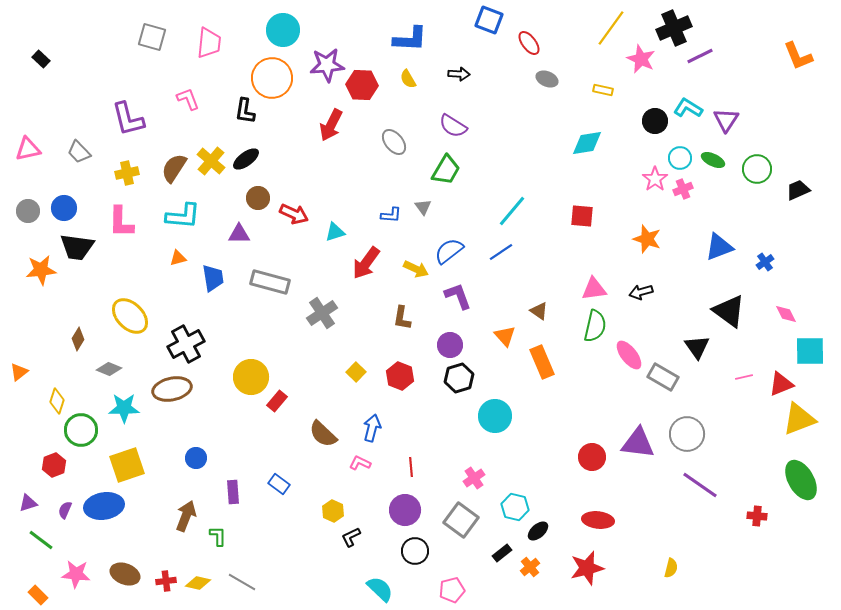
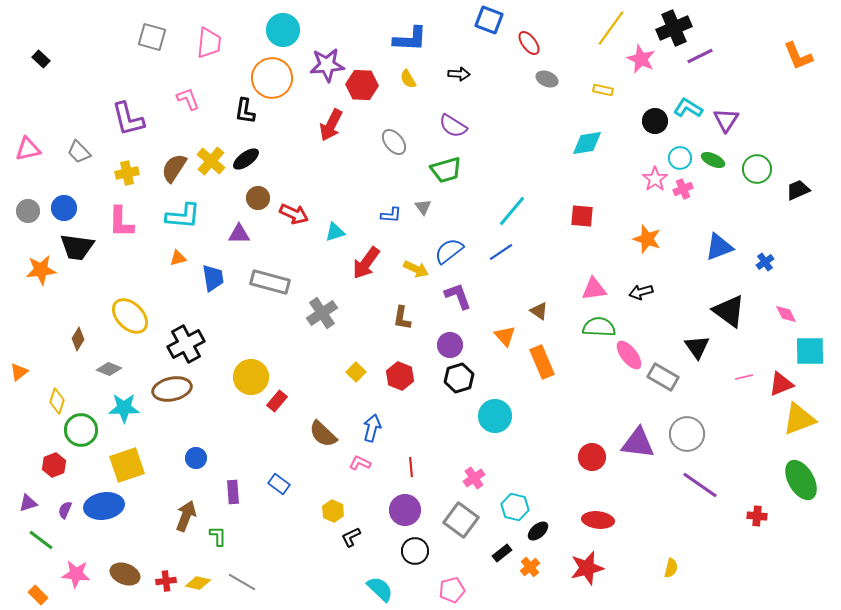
green trapezoid at (446, 170): rotated 44 degrees clockwise
green semicircle at (595, 326): moved 4 px right, 1 px down; rotated 100 degrees counterclockwise
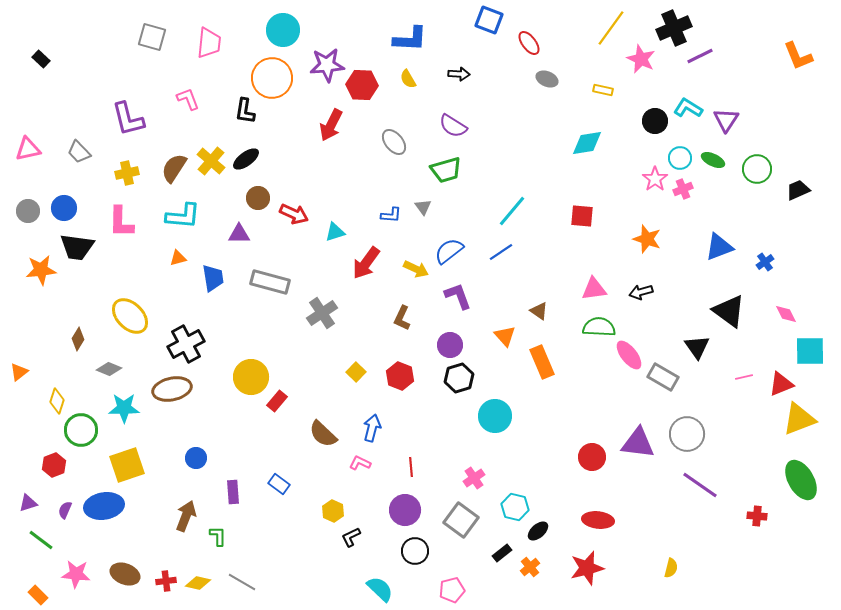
brown L-shape at (402, 318): rotated 15 degrees clockwise
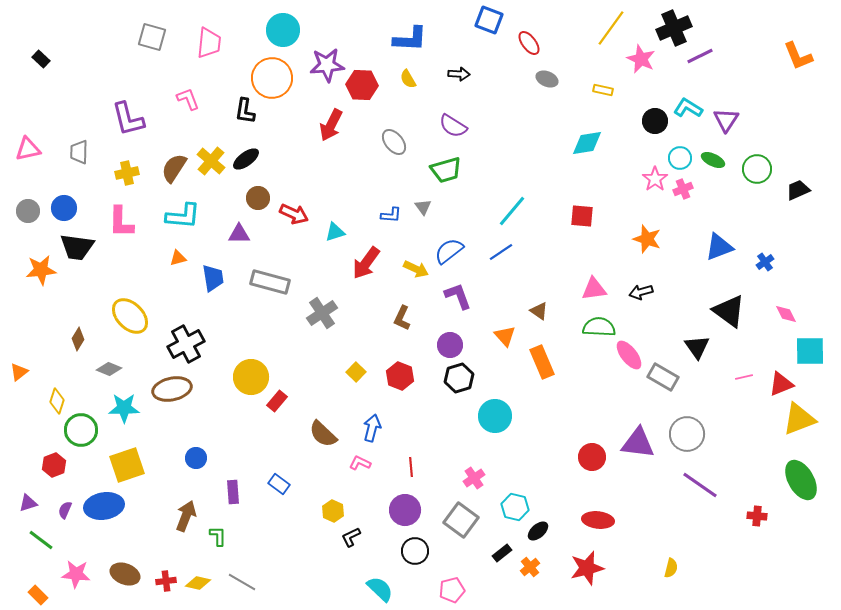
gray trapezoid at (79, 152): rotated 45 degrees clockwise
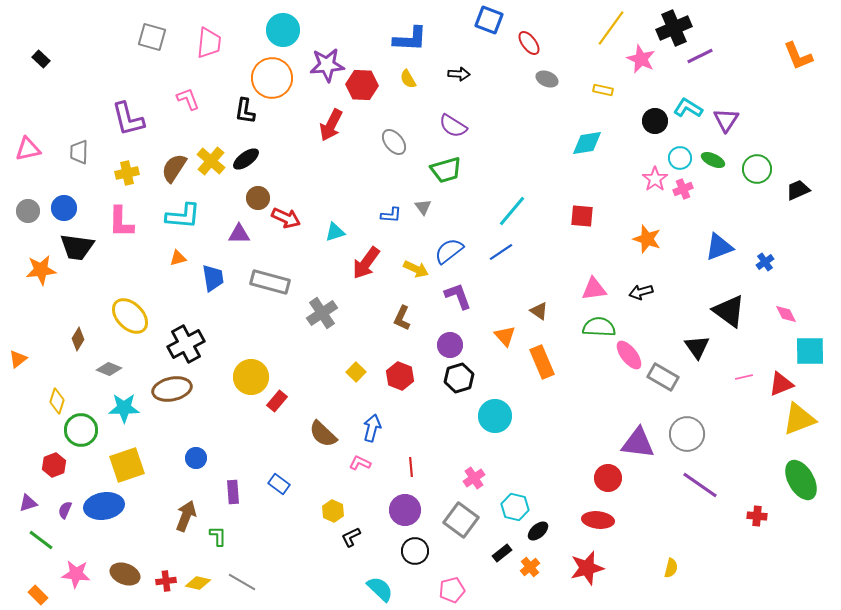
red arrow at (294, 214): moved 8 px left, 4 px down
orange triangle at (19, 372): moved 1 px left, 13 px up
red circle at (592, 457): moved 16 px right, 21 px down
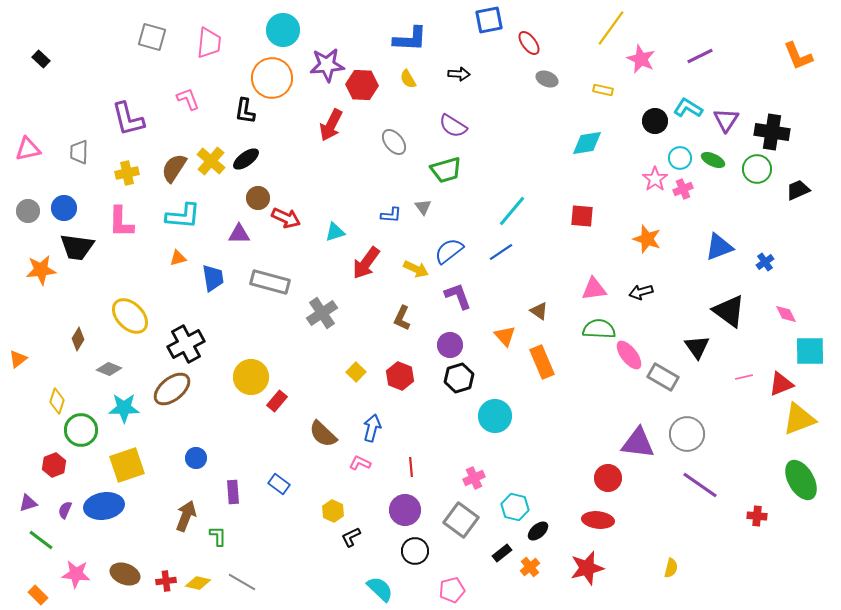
blue square at (489, 20): rotated 32 degrees counterclockwise
black cross at (674, 28): moved 98 px right, 104 px down; rotated 32 degrees clockwise
green semicircle at (599, 327): moved 2 px down
brown ellipse at (172, 389): rotated 27 degrees counterclockwise
pink cross at (474, 478): rotated 10 degrees clockwise
